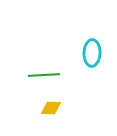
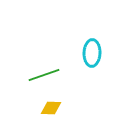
green line: rotated 16 degrees counterclockwise
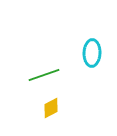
yellow diamond: rotated 30 degrees counterclockwise
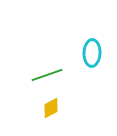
green line: moved 3 px right
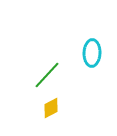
green line: rotated 28 degrees counterclockwise
